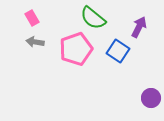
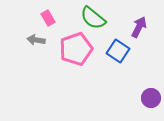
pink rectangle: moved 16 px right
gray arrow: moved 1 px right, 2 px up
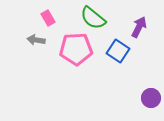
pink pentagon: rotated 16 degrees clockwise
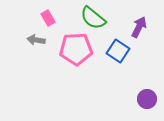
purple circle: moved 4 px left, 1 px down
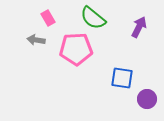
blue square: moved 4 px right, 27 px down; rotated 25 degrees counterclockwise
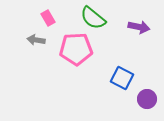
purple arrow: rotated 75 degrees clockwise
blue square: rotated 20 degrees clockwise
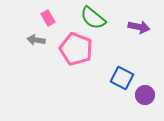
pink pentagon: rotated 24 degrees clockwise
purple circle: moved 2 px left, 4 px up
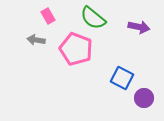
pink rectangle: moved 2 px up
purple circle: moved 1 px left, 3 px down
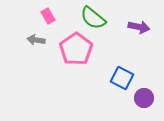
pink pentagon: rotated 16 degrees clockwise
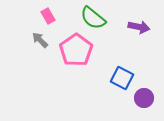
gray arrow: moved 4 px right; rotated 36 degrees clockwise
pink pentagon: moved 1 px down
